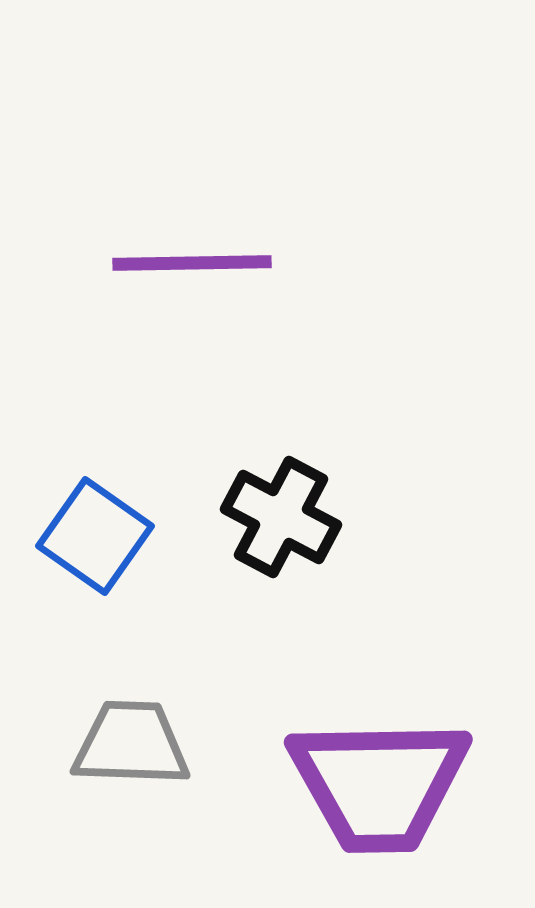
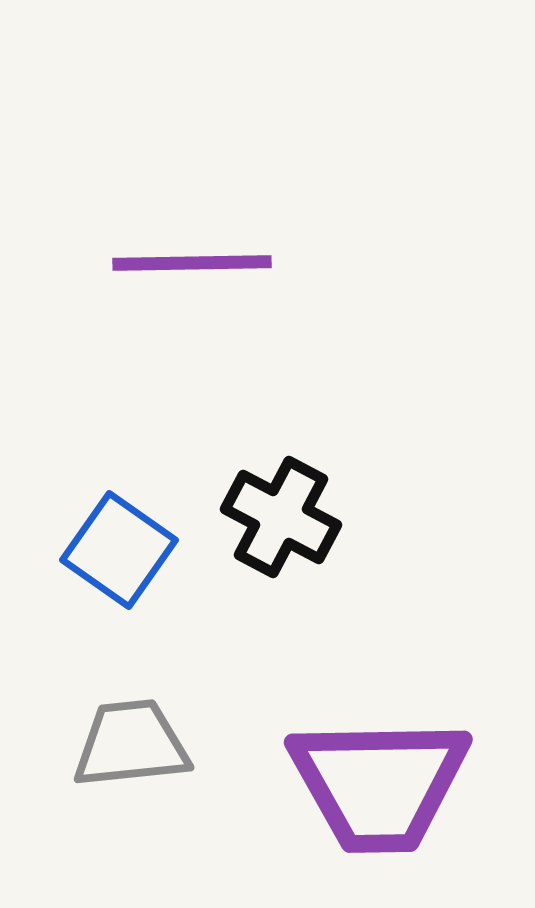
blue square: moved 24 px right, 14 px down
gray trapezoid: rotated 8 degrees counterclockwise
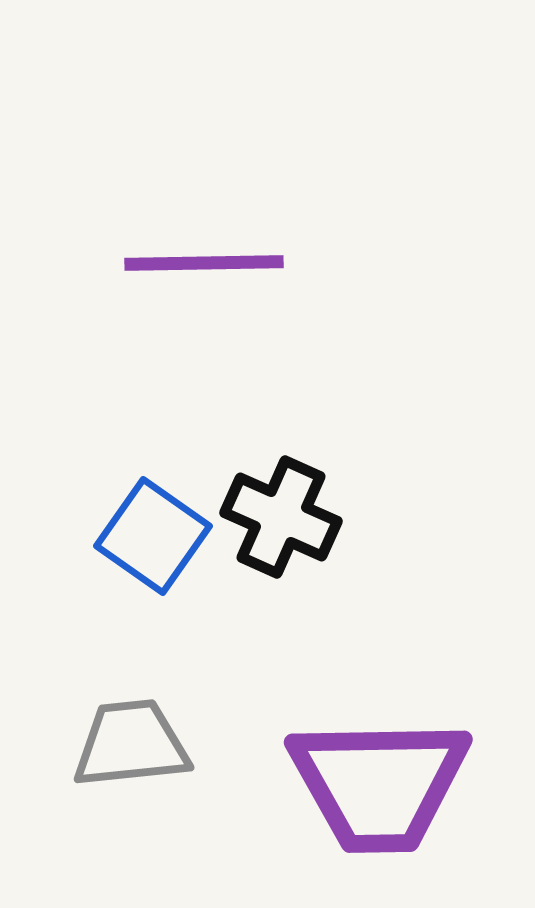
purple line: moved 12 px right
black cross: rotated 4 degrees counterclockwise
blue square: moved 34 px right, 14 px up
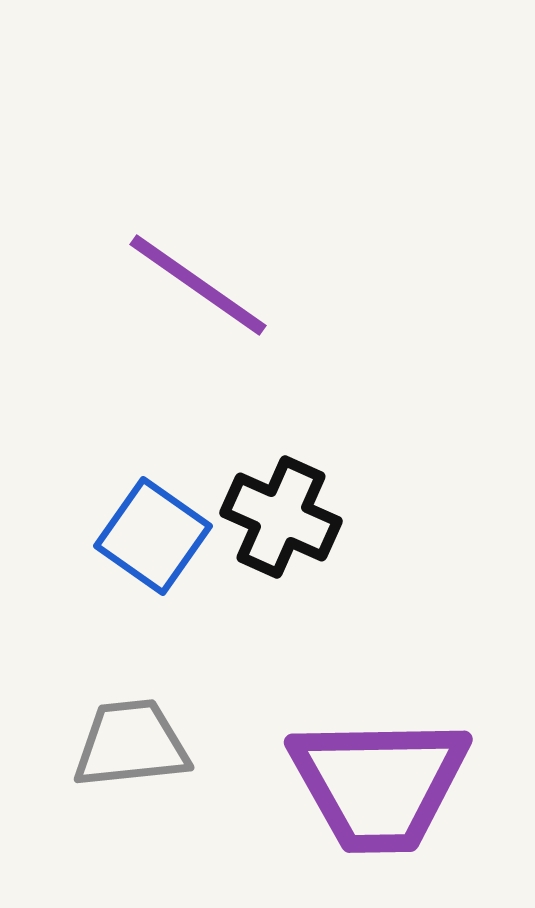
purple line: moved 6 px left, 22 px down; rotated 36 degrees clockwise
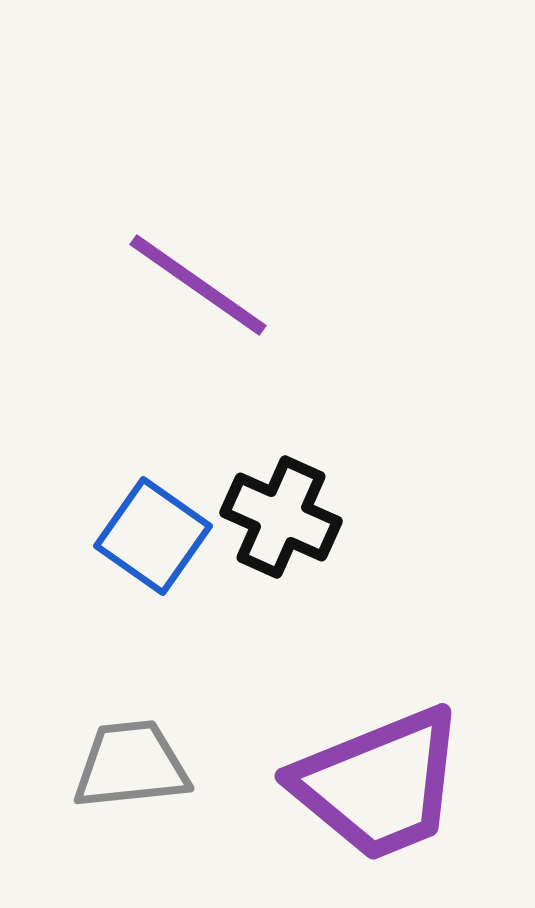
gray trapezoid: moved 21 px down
purple trapezoid: rotated 21 degrees counterclockwise
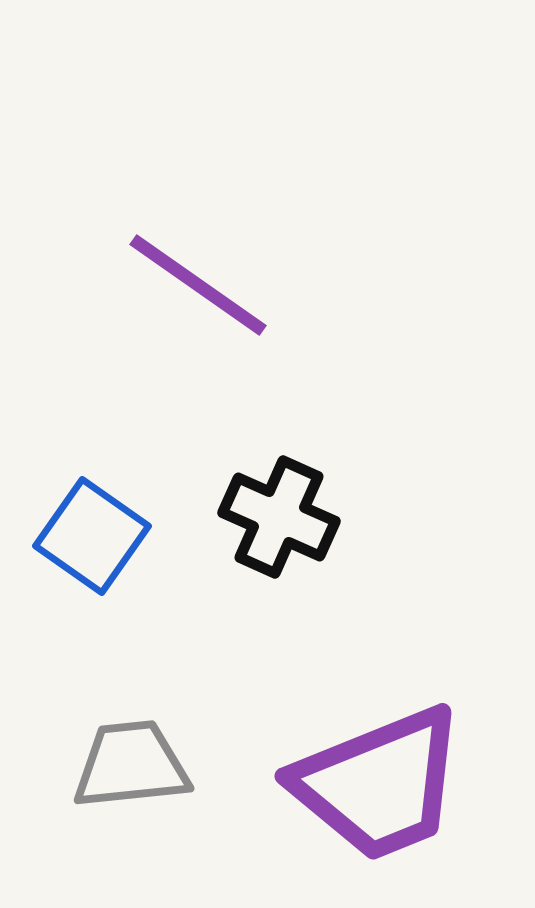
black cross: moved 2 px left
blue square: moved 61 px left
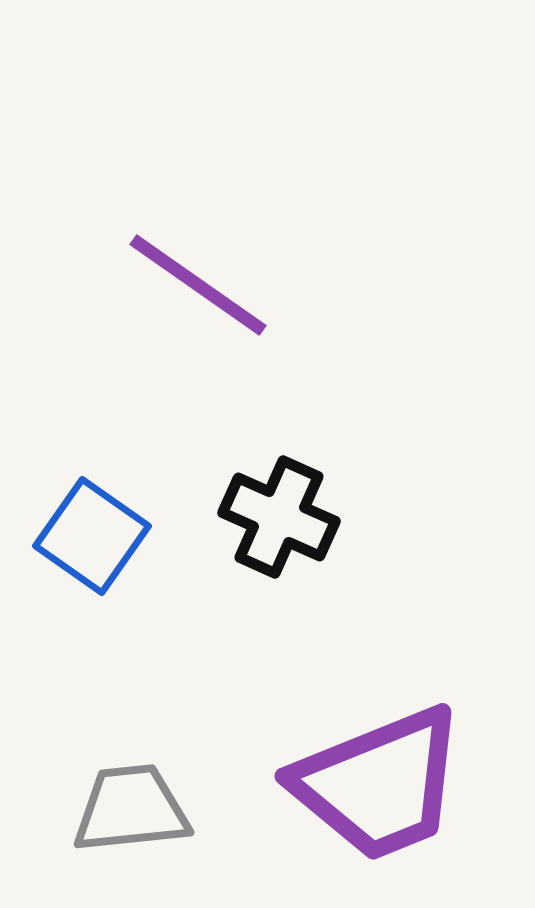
gray trapezoid: moved 44 px down
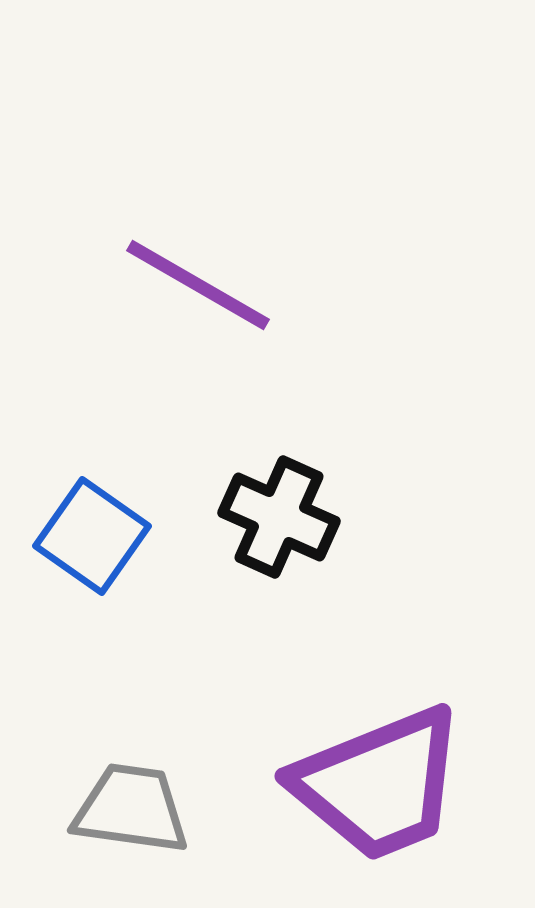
purple line: rotated 5 degrees counterclockwise
gray trapezoid: rotated 14 degrees clockwise
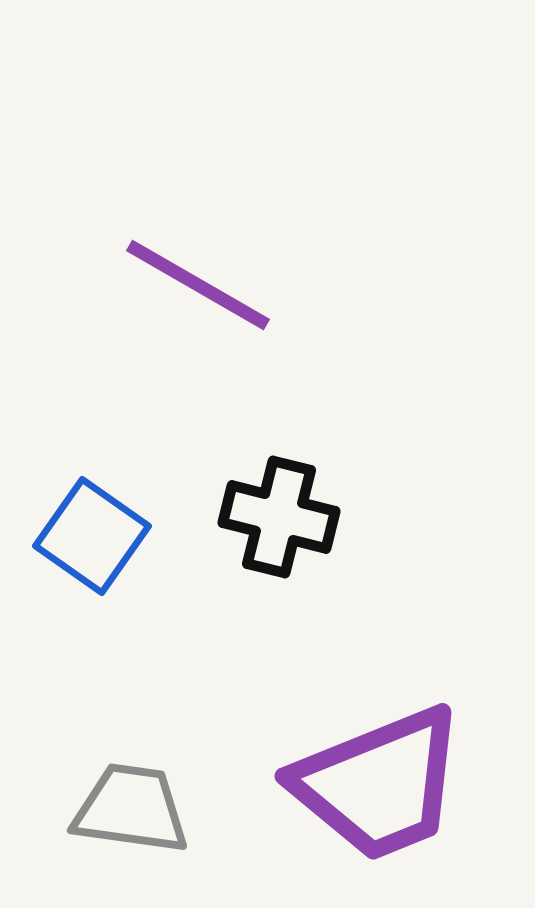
black cross: rotated 10 degrees counterclockwise
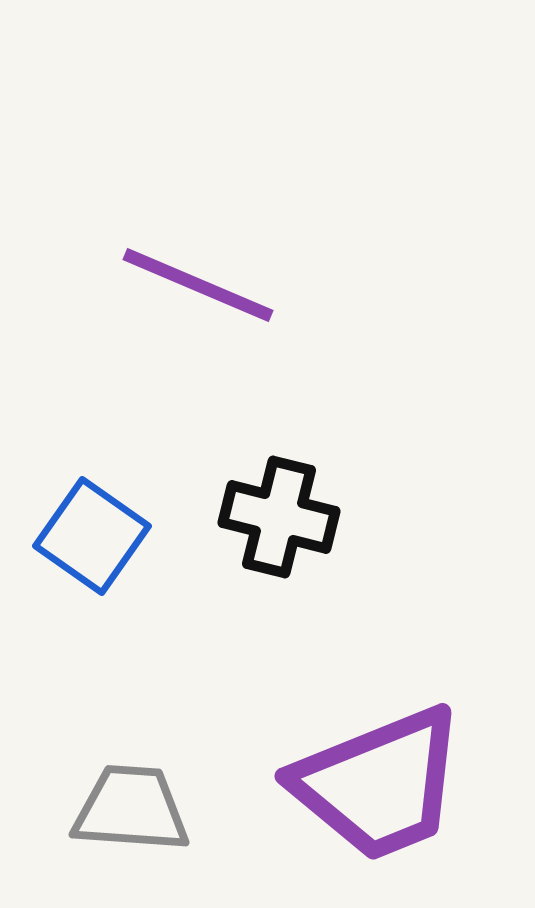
purple line: rotated 7 degrees counterclockwise
gray trapezoid: rotated 4 degrees counterclockwise
